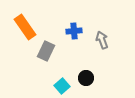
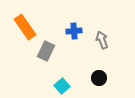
black circle: moved 13 px right
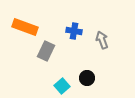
orange rectangle: rotated 35 degrees counterclockwise
blue cross: rotated 14 degrees clockwise
black circle: moved 12 px left
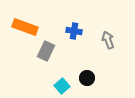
gray arrow: moved 6 px right
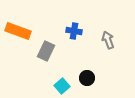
orange rectangle: moved 7 px left, 4 px down
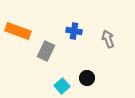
gray arrow: moved 1 px up
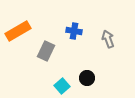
orange rectangle: rotated 50 degrees counterclockwise
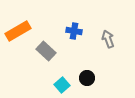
gray rectangle: rotated 72 degrees counterclockwise
cyan square: moved 1 px up
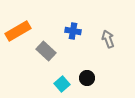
blue cross: moved 1 px left
cyan square: moved 1 px up
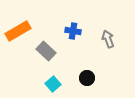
cyan square: moved 9 px left
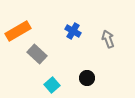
blue cross: rotated 21 degrees clockwise
gray rectangle: moved 9 px left, 3 px down
cyan square: moved 1 px left, 1 px down
